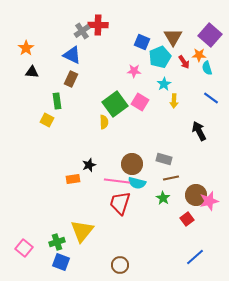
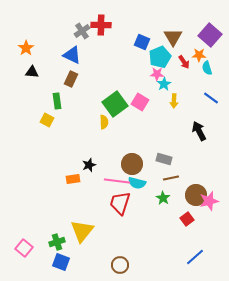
red cross at (98, 25): moved 3 px right
pink star at (134, 71): moved 23 px right, 3 px down
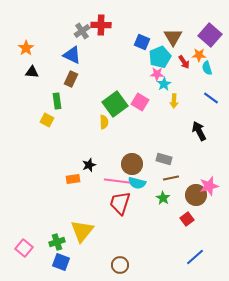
pink star at (209, 201): moved 15 px up
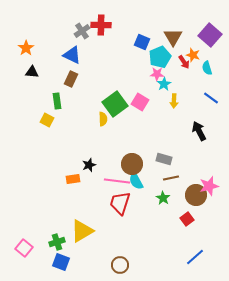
orange star at (199, 55): moved 6 px left; rotated 16 degrees clockwise
yellow semicircle at (104, 122): moved 1 px left, 3 px up
cyan semicircle at (137, 183): moved 1 px left, 2 px up; rotated 48 degrees clockwise
yellow triangle at (82, 231): rotated 20 degrees clockwise
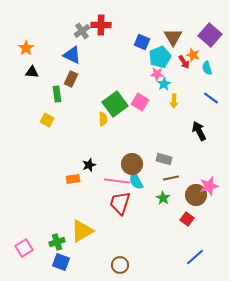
green rectangle at (57, 101): moved 7 px up
red square at (187, 219): rotated 16 degrees counterclockwise
pink square at (24, 248): rotated 18 degrees clockwise
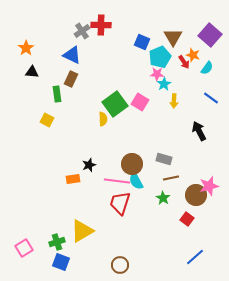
cyan semicircle at (207, 68): rotated 128 degrees counterclockwise
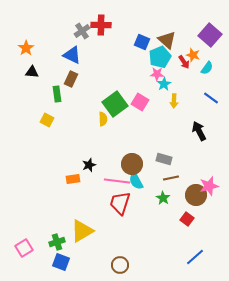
brown triangle at (173, 37): moved 6 px left, 3 px down; rotated 18 degrees counterclockwise
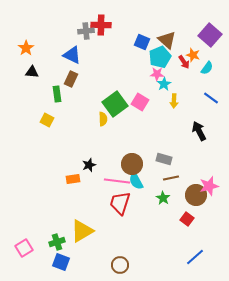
gray cross at (82, 31): moved 4 px right; rotated 28 degrees clockwise
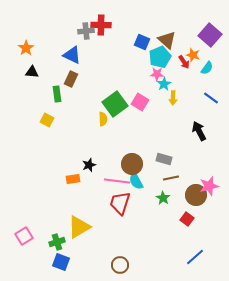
yellow arrow at (174, 101): moved 1 px left, 3 px up
yellow triangle at (82, 231): moved 3 px left, 4 px up
pink square at (24, 248): moved 12 px up
